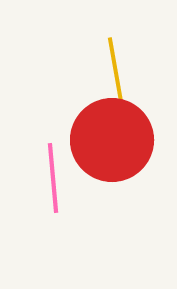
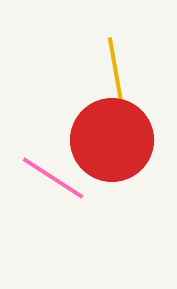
pink line: rotated 52 degrees counterclockwise
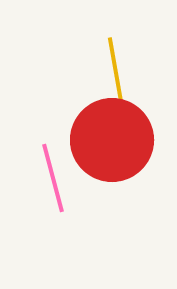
pink line: rotated 42 degrees clockwise
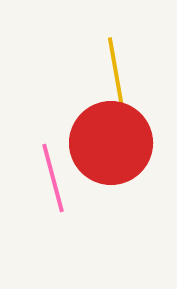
red circle: moved 1 px left, 3 px down
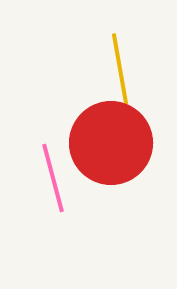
yellow line: moved 4 px right, 4 px up
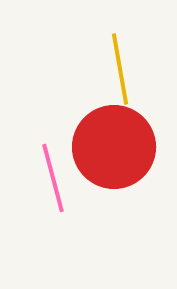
red circle: moved 3 px right, 4 px down
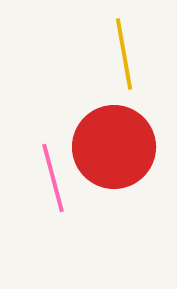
yellow line: moved 4 px right, 15 px up
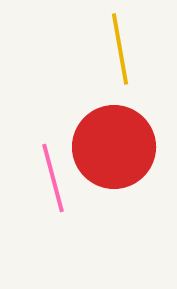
yellow line: moved 4 px left, 5 px up
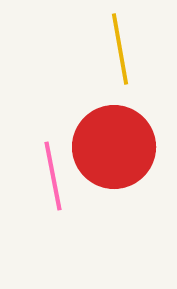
pink line: moved 2 px up; rotated 4 degrees clockwise
